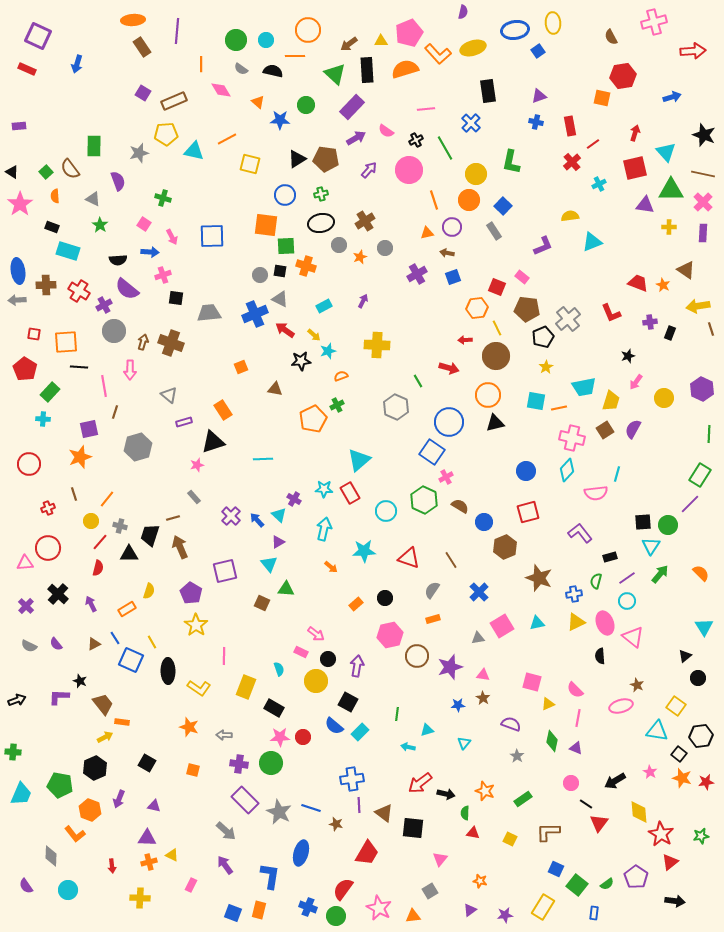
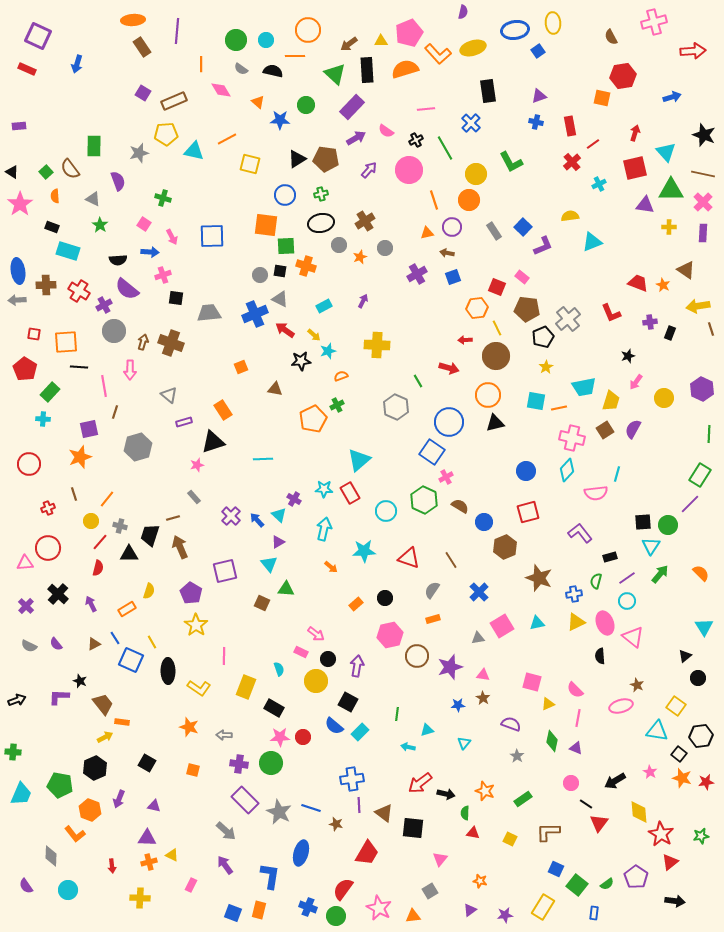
green L-shape at (511, 162): rotated 40 degrees counterclockwise
blue square at (503, 206): moved 20 px right, 21 px down
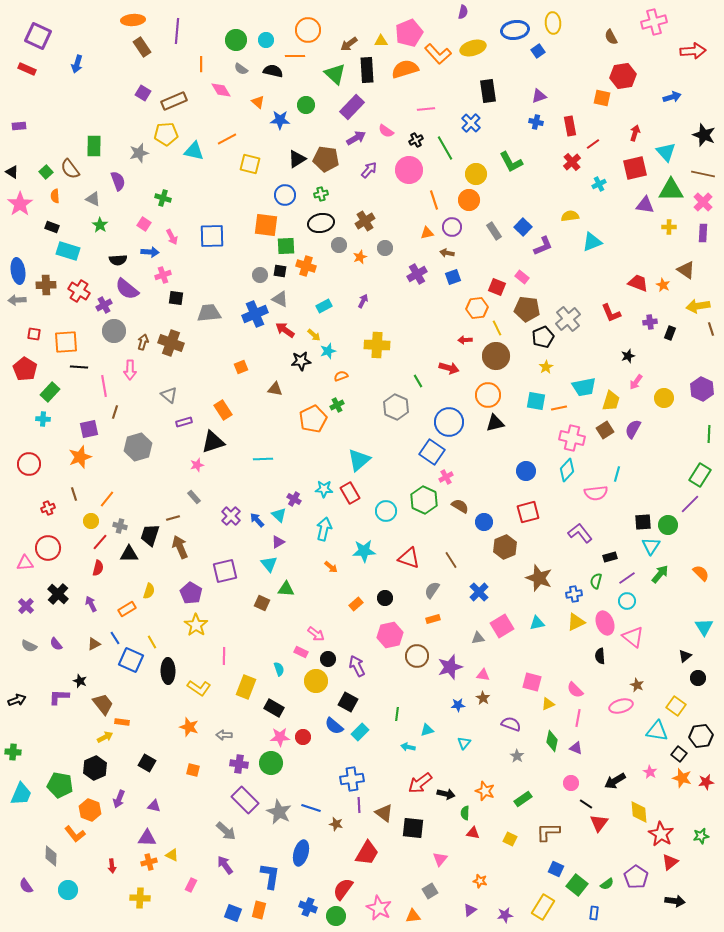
purple arrow at (357, 666): rotated 35 degrees counterclockwise
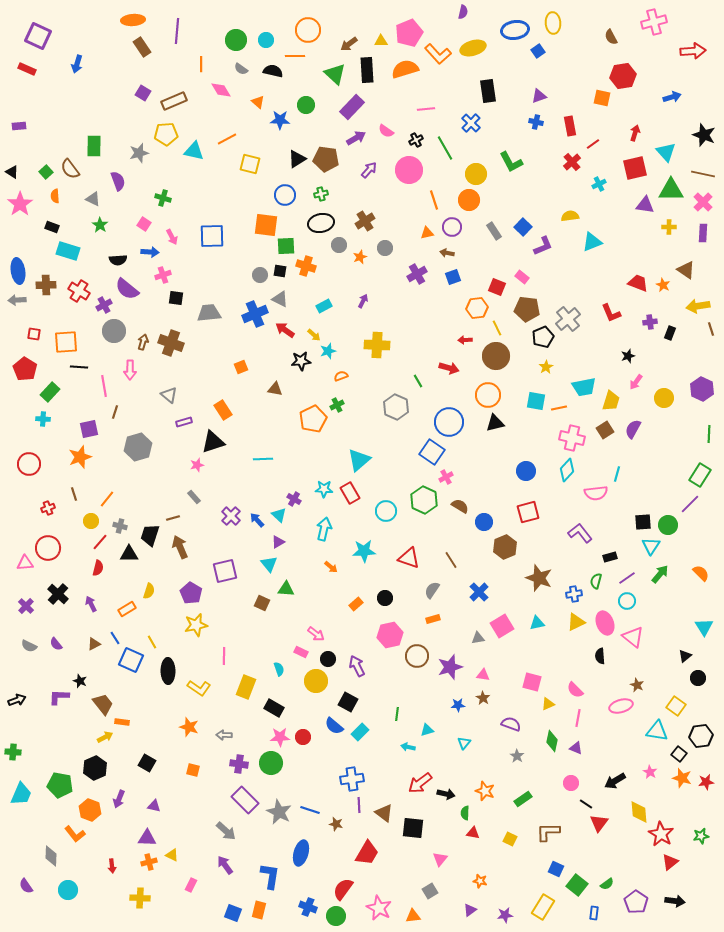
yellow star at (196, 625): rotated 25 degrees clockwise
blue line at (311, 808): moved 1 px left, 2 px down
purple pentagon at (636, 877): moved 25 px down
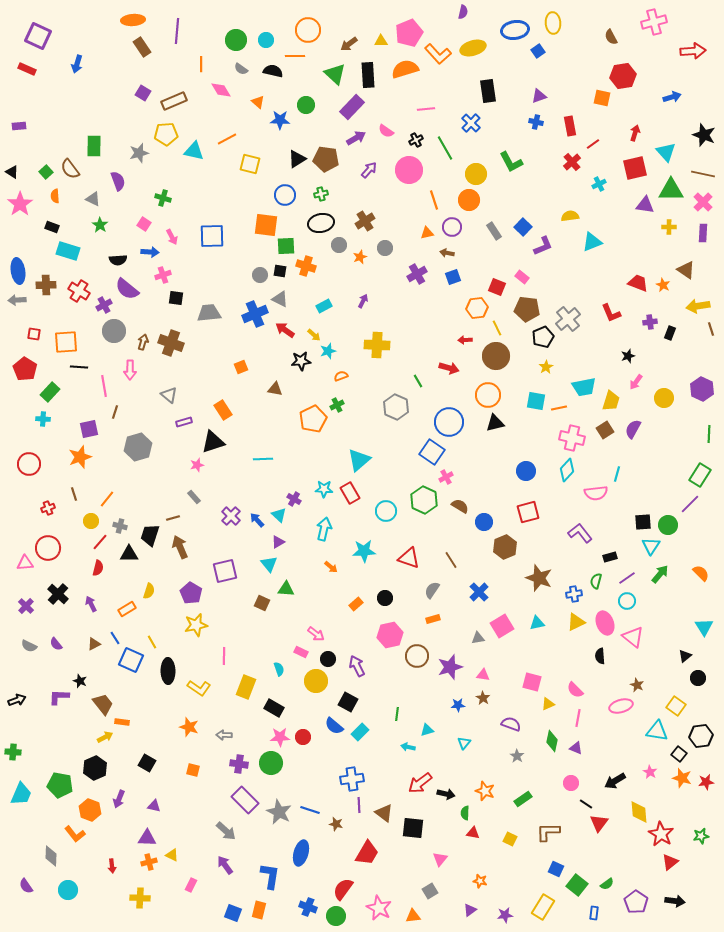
black rectangle at (367, 70): moved 1 px right, 5 px down
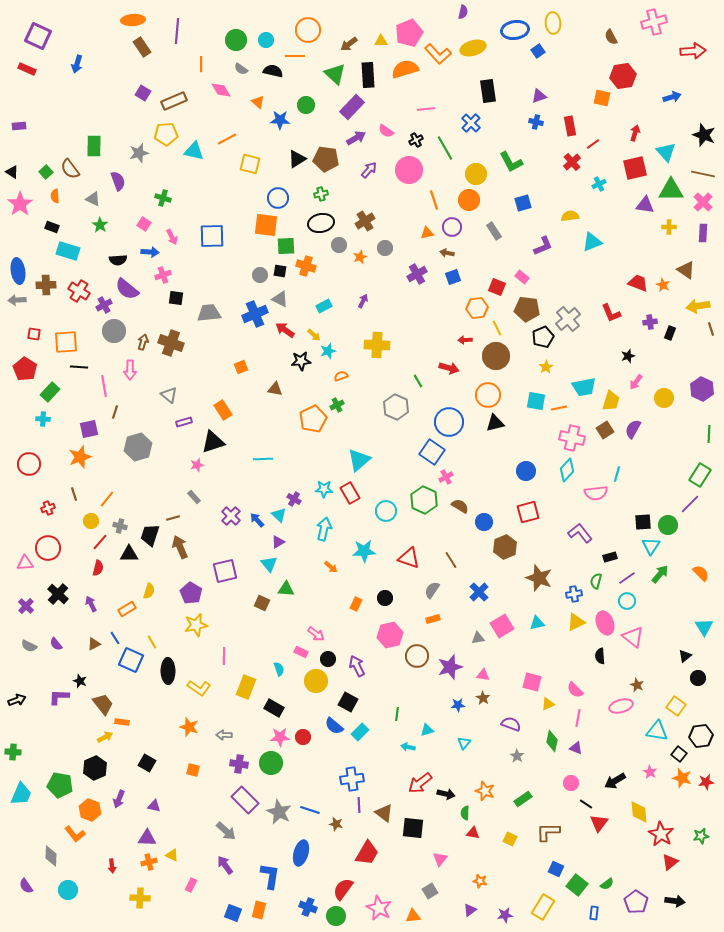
blue circle at (285, 195): moved 7 px left, 3 px down
blue square at (523, 227): moved 24 px up; rotated 30 degrees clockwise
orange rectangle at (356, 604): rotated 24 degrees counterclockwise
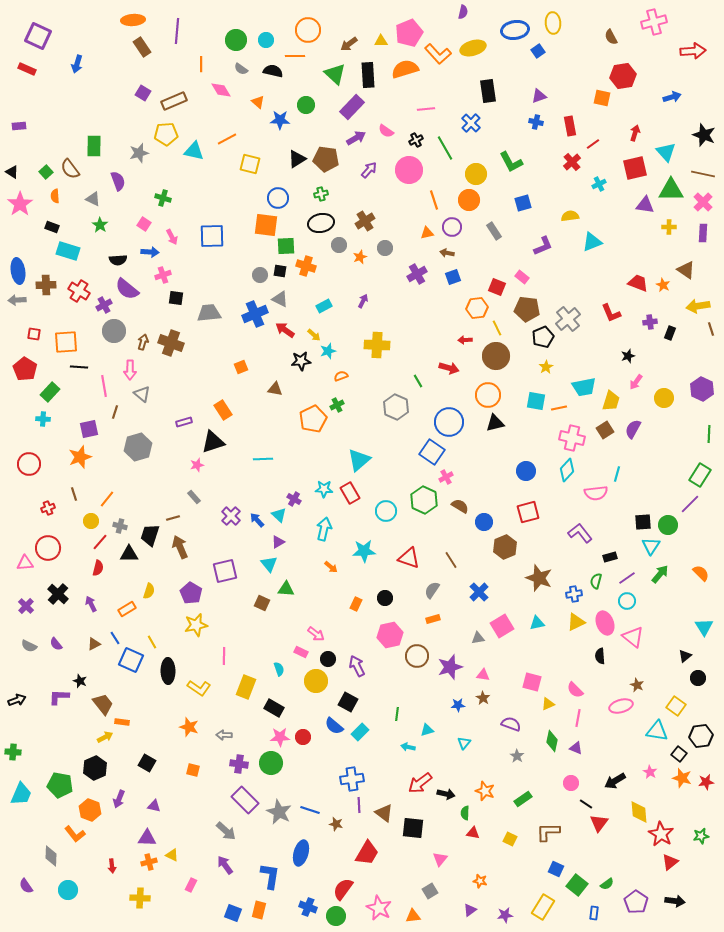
gray triangle at (169, 395): moved 27 px left, 1 px up
